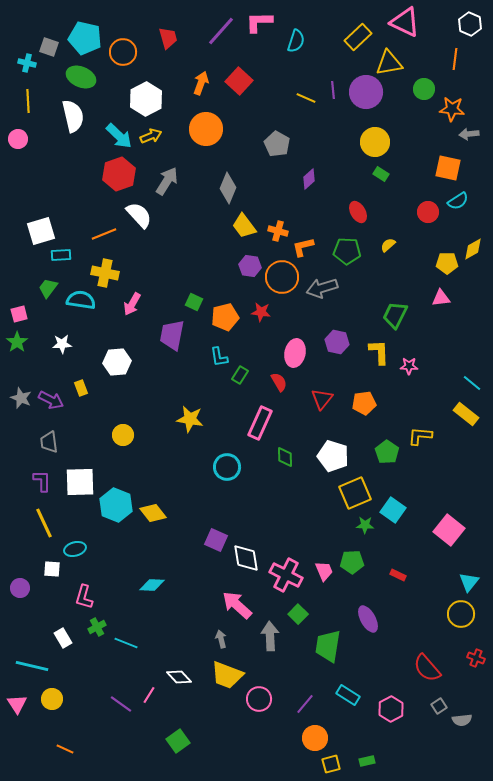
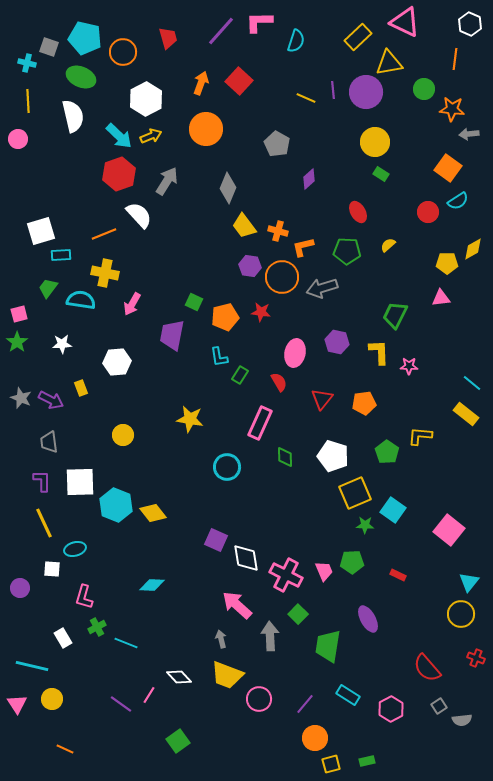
orange square at (448, 168): rotated 24 degrees clockwise
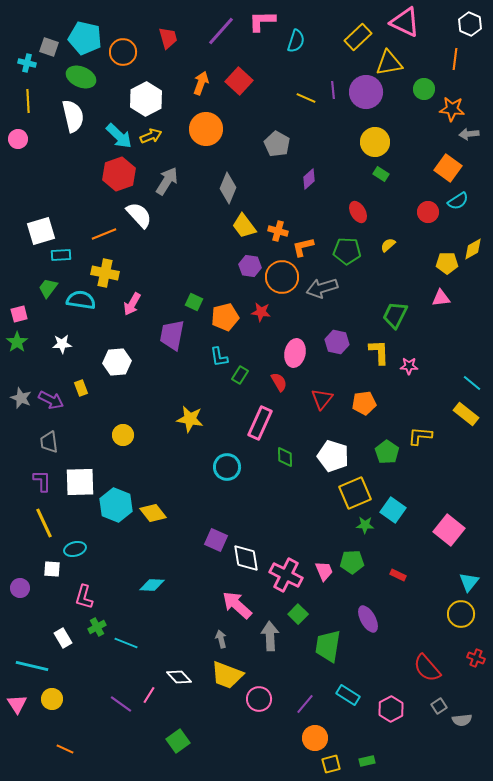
pink L-shape at (259, 22): moved 3 px right, 1 px up
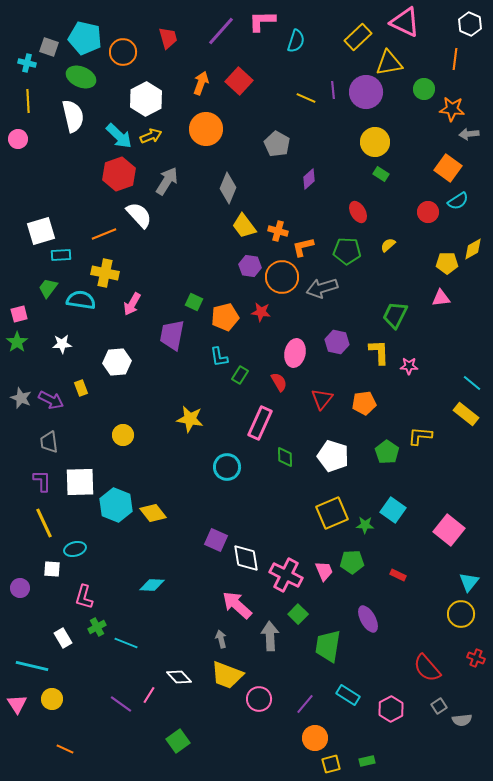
yellow square at (355, 493): moved 23 px left, 20 px down
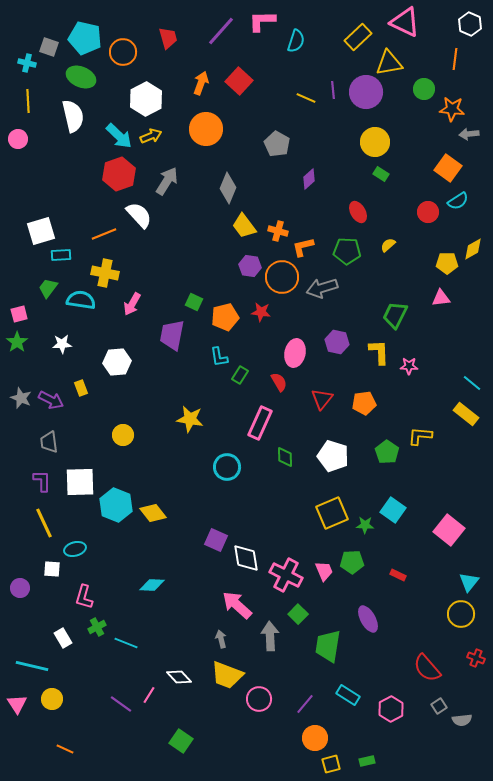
green square at (178, 741): moved 3 px right; rotated 20 degrees counterclockwise
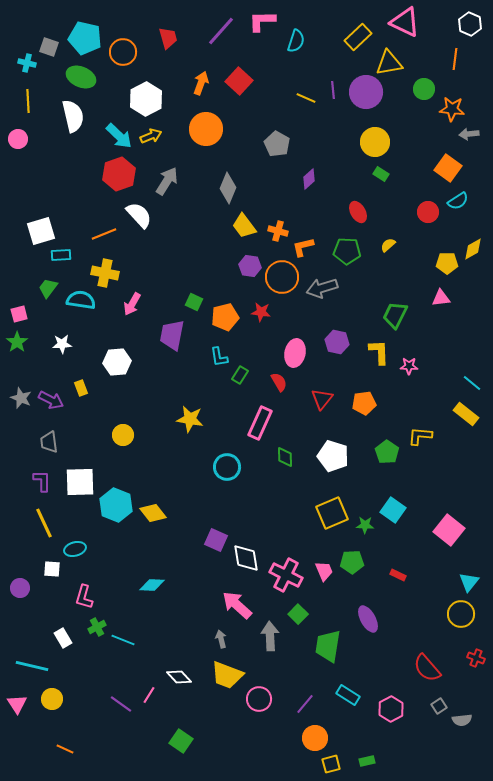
cyan line at (126, 643): moved 3 px left, 3 px up
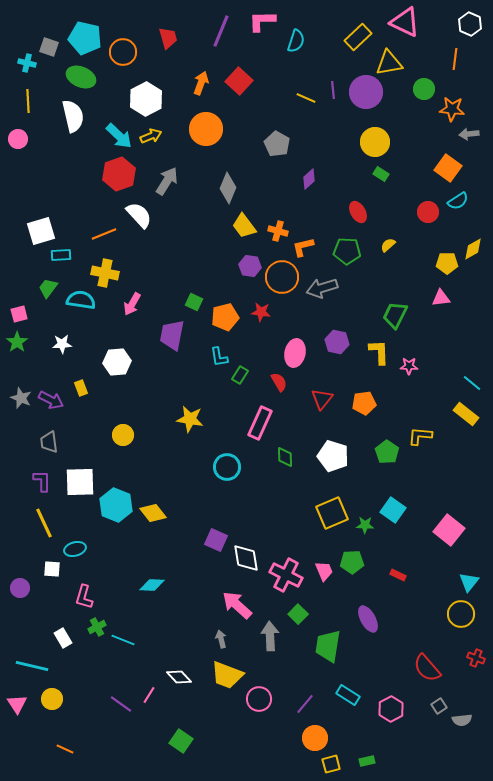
purple line at (221, 31): rotated 20 degrees counterclockwise
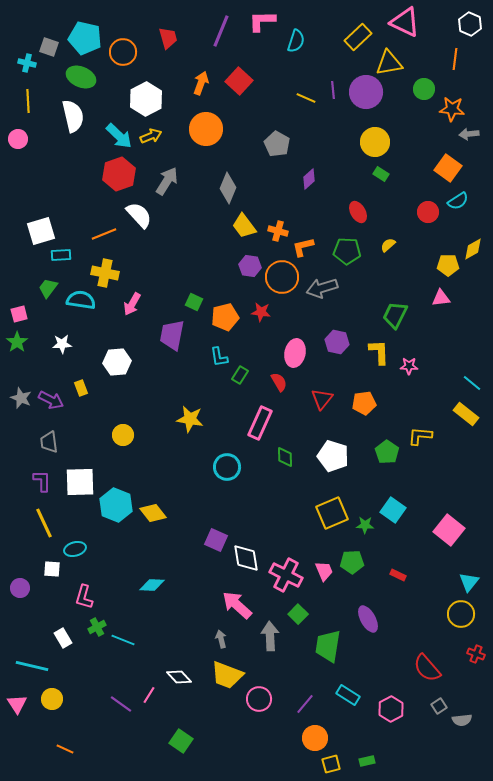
yellow pentagon at (447, 263): moved 1 px right, 2 px down
red cross at (476, 658): moved 4 px up
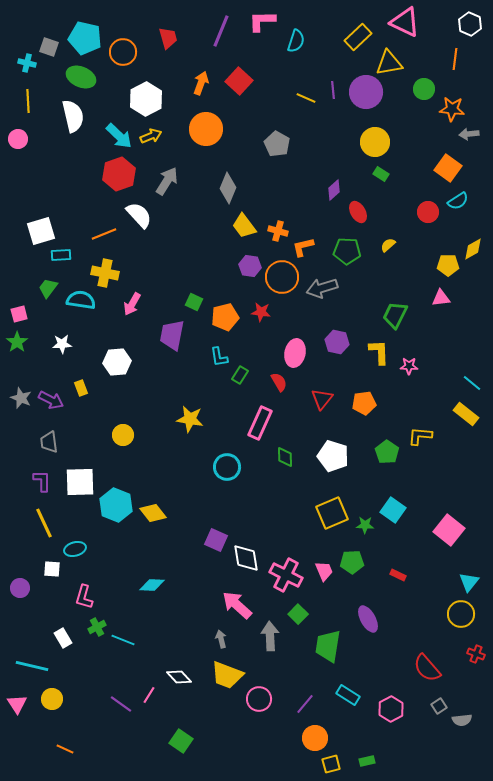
purple diamond at (309, 179): moved 25 px right, 11 px down
